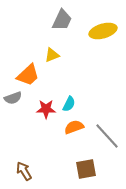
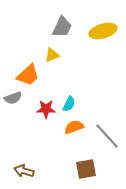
gray trapezoid: moved 7 px down
brown arrow: rotated 42 degrees counterclockwise
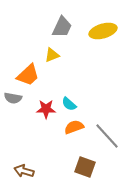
gray semicircle: rotated 30 degrees clockwise
cyan semicircle: rotated 105 degrees clockwise
brown square: moved 1 px left, 2 px up; rotated 30 degrees clockwise
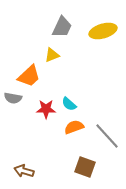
orange trapezoid: moved 1 px right, 1 px down
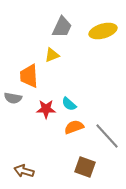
orange trapezoid: rotated 130 degrees clockwise
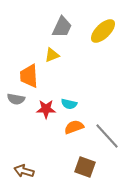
yellow ellipse: rotated 28 degrees counterclockwise
gray semicircle: moved 3 px right, 1 px down
cyan semicircle: rotated 28 degrees counterclockwise
